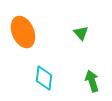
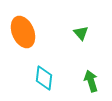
green arrow: moved 1 px left
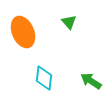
green triangle: moved 12 px left, 11 px up
green arrow: rotated 40 degrees counterclockwise
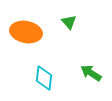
orange ellipse: moved 3 px right; rotated 56 degrees counterclockwise
green arrow: moved 8 px up
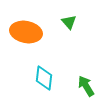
green arrow: moved 5 px left, 13 px down; rotated 25 degrees clockwise
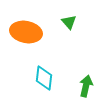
green arrow: rotated 45 degrees clockwise
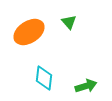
orange ellipse: moved 3 px right; rotated 44 degrees counterclockwise
green arrow: rotated 60 degrees clockwise
